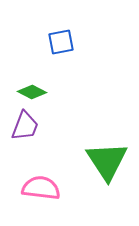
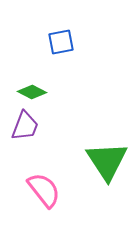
pink semicircle: moved 3 px right, 2 px down; rotated 45 degrees clockwise
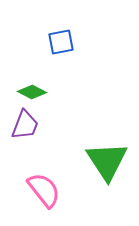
purple trapezoid: moved 1 px up
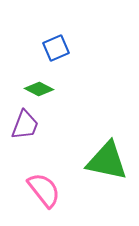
blue square: moved 5 px left, 6 px down; rotated 12 degrees counterclockwise
green diamond: moved 7 px right, 3 px up
green triangle: rotated 45 degrees counterclockwise
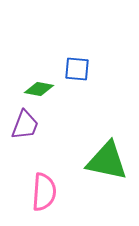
blue square: moved 21 px right, 21 px down; rotated 28 degrees clockwise
green diamond: rotated 16 degrees counterclockwise
pink semicircle: moved 2 px down; rotated 42 degrees clockwise
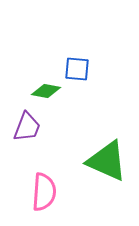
green diamond: moved 7 px right, 2 px down
purple trapezoid: moved 2 px right, 2 px down
green triangle: rotated 12 degrees clockwise
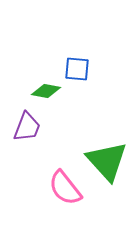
green triangle: rotated 24 degrees clockwise
pink semicircle: moved 21 px right, 4 px up; rotated 138 degrees clockwise
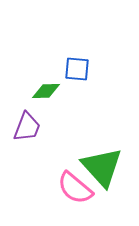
green diamond: rotated 12 degrees counterclockwise
green triangle: moved 5 px left, 6 px down
pink semicircle: moved 10 px right; rotated 12 degrees counterclockwise
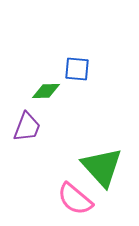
pink semicircle: moved 11 px down
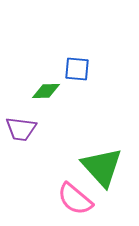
purple trapezoid: moved 6 px left, 2 px down; rotated 76 degrees clockwise
